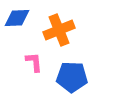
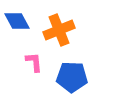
blue diamond: moved 3 px down; rotated 64 degrees clockwise
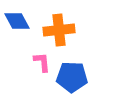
orange cross: rotated 16 degrees clockwise
pink L-shape: moved 8 px right
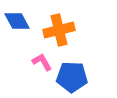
orange cross: rotated 8 degrees counterclockwise
pink L-shape: rotated 25 degrees counterclockwise
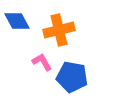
blue pentagon: rotated 8 degrees clockwise
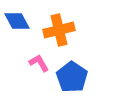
pink L-shape: moved 3 px left, 1 px down
blue pentagon: rotated 24 degrees clockwise
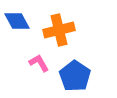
blue pentagon: moved 3 px right, 1 px up
